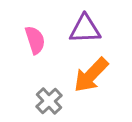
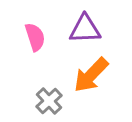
pink semicircle: moved 3 px up
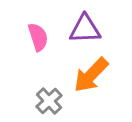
pink semicircle: moved 3 px right
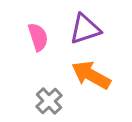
purple triangle: rotated 16 degrees counterclockwise
orange arrow: rotated 75 degrees clockwise
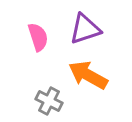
orange arrow: moved 3 px left
gray cross: rotated 20 degrees counterclockwise
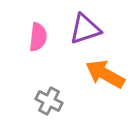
pink semicircle: rotated 24 degrees clockwise
orange arrow: moved 17 px right, 1 px up
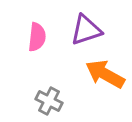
purple triangle: moved 1 px right, 1 px down
pink semicircle: moved 1 px left
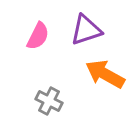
pink semicircle: moved 1 px right, 1 px up; rotated 20 degrees clockwise
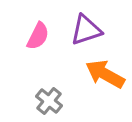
gray cross: rotated 12 degrees clockwise
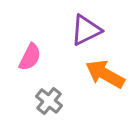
purple triangle: rotated 8 degrees counterclockwise
pink semicircle: moved 8 px left, 21 px down
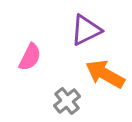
gray cross: moved 18 px right; rotated 12 degrees clockwise
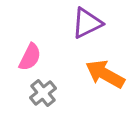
purple triangle: moved 1 px right, 7 px up
gray cross: moved 24 px left, 8 px up
